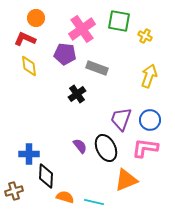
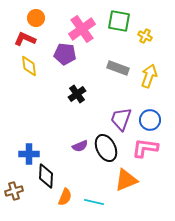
gray rectangle: moved 21 px right
purple semicircle: rotated 105 degrees clockwise
orange semicircle: rotated 96 degrees clockwise
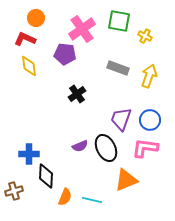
cyan line: moved 2 px left, 2 px up
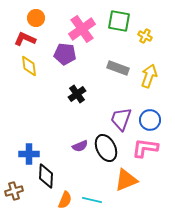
orange semicircle: moved 3 px down
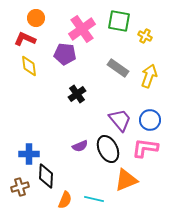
gray rectangle: rotated 15 degrees clockwise
purple trapezoid: moved 1 px left, 1 px down; rotated 120 degrees clockwise
black ellipse: moved 2 px right, 1 px down
brown cross: moved 6 px right, 4 px up
cyan line: moved 2 px right, 1 px up
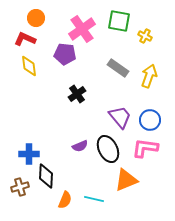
purple trapezoid: moved 3 px up
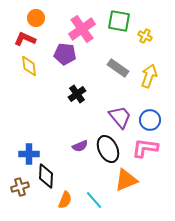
cyan line: moved 1 px down; rotated 36 degrees clockwise
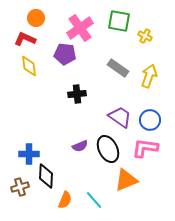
pink cross: moved 2 px left, 1 px up
black cross: rotated 30 degrees clockwise
purple trapezoid: rotated 15 degrees counterclockwise
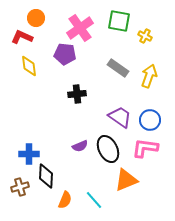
red L-shape: moved 3 px left, 2 px up
